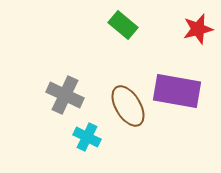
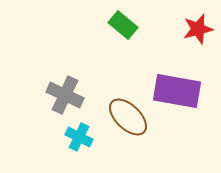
brown ellipse: moved 11 px down; rotated 15 degrees counterclockwise
cyan cross: moved 8 px left
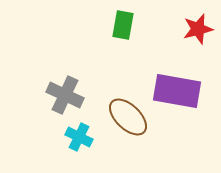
green rectangle: rotated 60 degrees clockwise
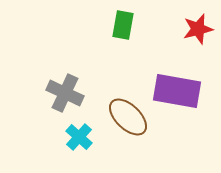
gray cross: moved 2 px up
cyan cross: rotated 16 degrees clockwise
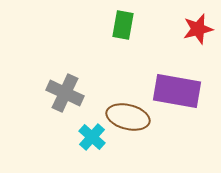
brown ellipse: rotated 30 degrees counterclockwise
cyan cross: moved 13 px right
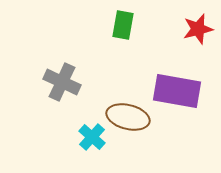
gray cross: moved 3 px left, 11 px up
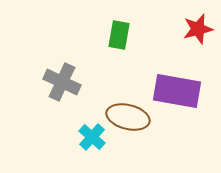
green rectangle: moved 4 px left, 10 px down
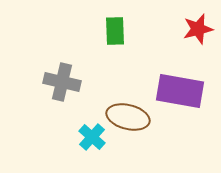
green rectangle: moved 4 px left, 4 px up; rotated 12 degrees counterclockwise
gray cross: rotated 12 degrees counterclockwise
purple rectangle: moved 3 px right
